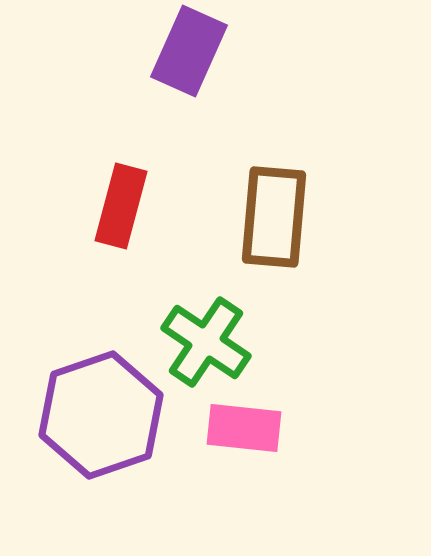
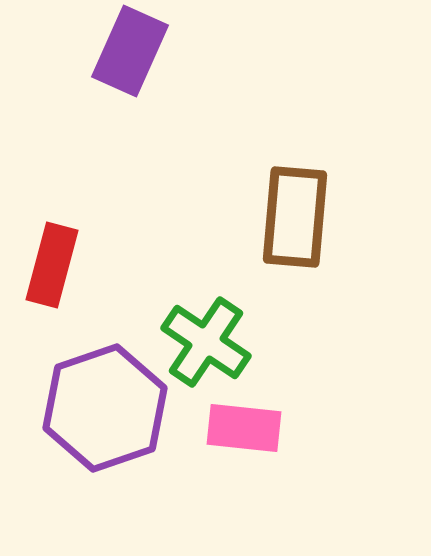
purple rectangle: moved 59 px left
red rectangle: moved 69 px left, 59 px down
brown rectangle: moved 21 px right
purple hexagon: moved 4 px right, 7 px up
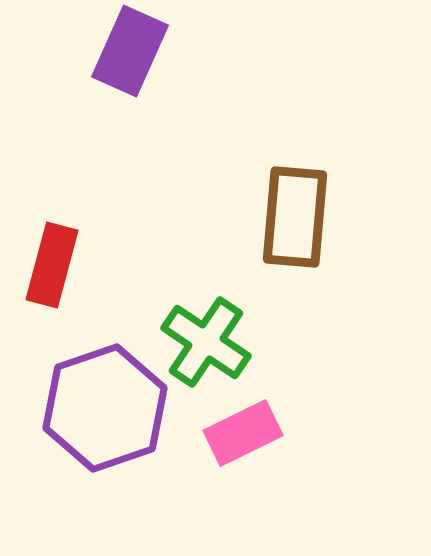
pink rectangle: moved 1 px left, 5 px down; rotated 32 degrees counterclockwise
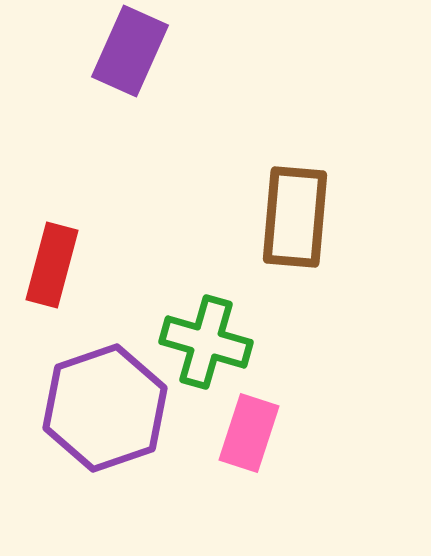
green cross: rotated 18 degrees counterclockwise
pink rectangle: moved 6 px right; rotated 46 degrees counterclockwise
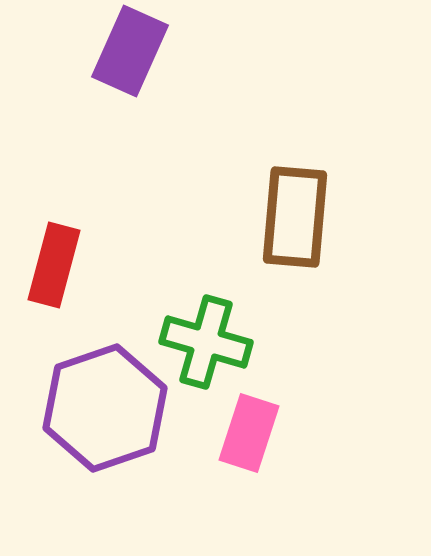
red rectangle: moved 2 px right
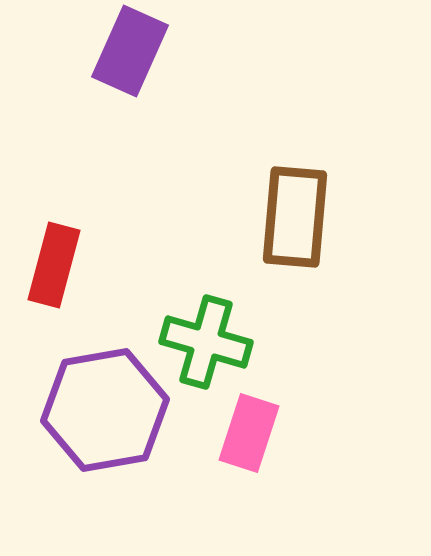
purple hexagon: moved 2 px down; rotated 9 degrees clockwise
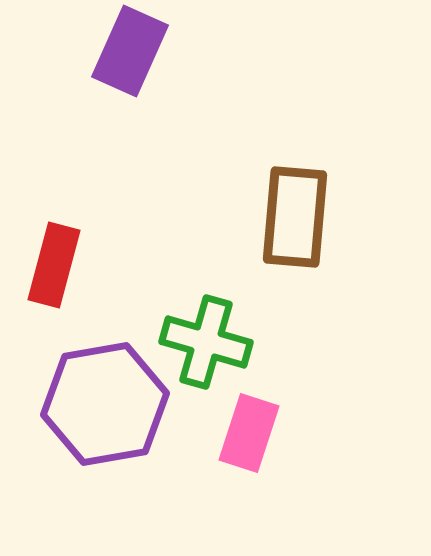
purple hexagon: moved 6 px up
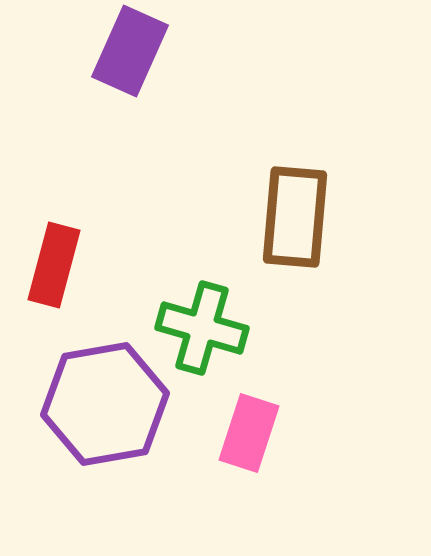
green cross: moved 4 px left, 14 px up
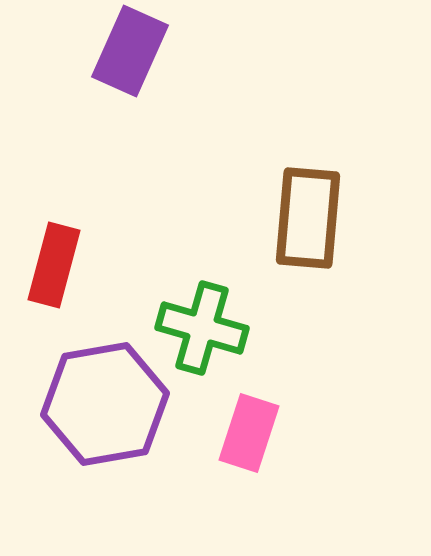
brown rectangle: moved 13 px right, 1 px down
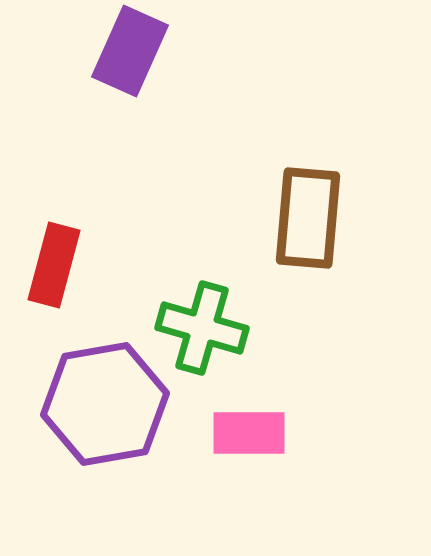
pink rectangle: rotated 72 degrees clockwise
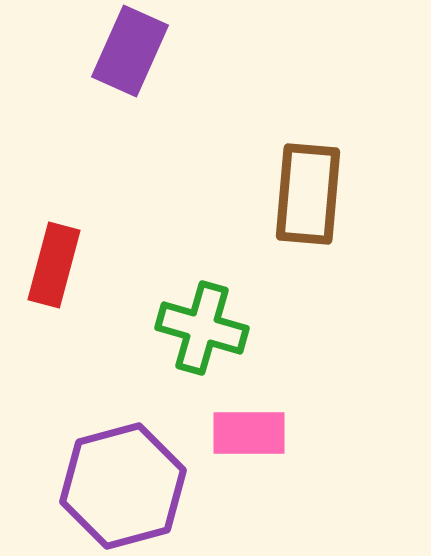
brown rectangle: moved 24 px up
purple hexagon: moved 18 px right, 82 px down; rotated 5 degrees counterclockwise
